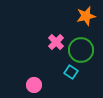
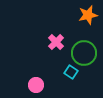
orange star: moved 2 px right, 1 px up
green circle: moved 3 px right, 3 px down
pink circle: moved 2 px right
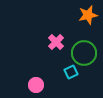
cyan square: rotated 32 degrees clockwise
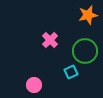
pink cross: moved 6 px left, 2 px up
green circle: moved 1 px right, 2 px up
pink circle: moved 2 px left
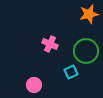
orange star: moved 1 px right, 1 px up
pink cross: moved 4 px down; rotated 21 degrees counterclockwise
green circle: moved 1 px right
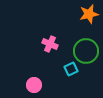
cyan square: moved 3 px up
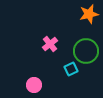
pink cross: rotated 28 degrees clockwise
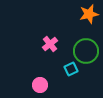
pink circle: moved 6 px right
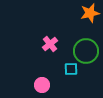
orange star: moved 1 px right, 1 px up
cyan square: rotated 24 degrees clockwise
pink circle: moved 2 px right
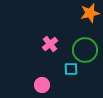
green circle: moved 1 px left, 1 px up
